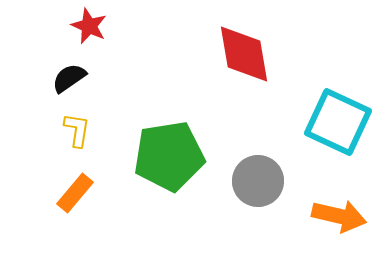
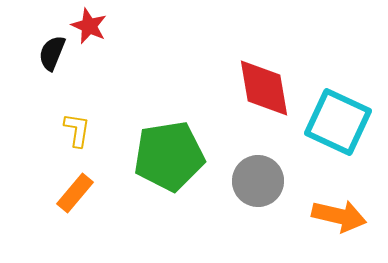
red diamond: moved 20 px right, 34 px down
black semicircle: moved 17 px left, 25 px up; rotated 33 degrees counterclockwise
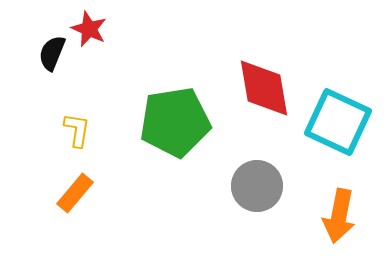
red star: moved 3 px down
green pentagon: moved 6 px right, 34 px up
gray circle: moved 1 px left, 5 px down
orange arrow: rotated 88 degrees clockwise
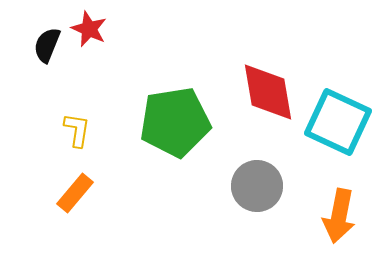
black semicircle: moved 5 px left, 8 px up
red diamond: moved 4 px right, 4 px down
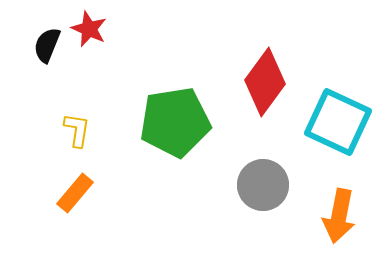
red diamond: moved 3 px left, 10 px up; rotated 46 degrees clockwise
gray circle: moved 6 px right, 1 px up
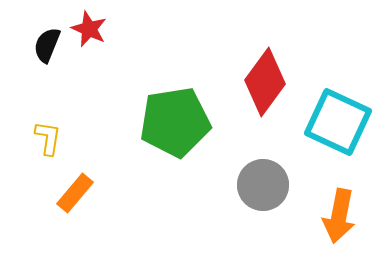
yellow L-shape: moved 29 px left, 8 px down
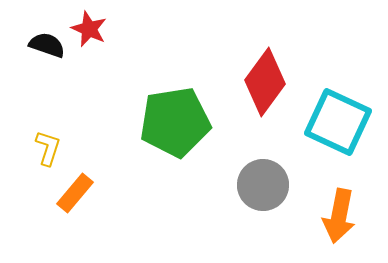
black semicircle: rotated 87 degrees clockwise
yellow L-shape: moved 10 px down; rotated 9 degrees clockwise
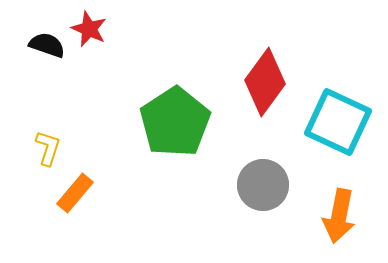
green pentagon: rotated 24 degrees counterclockwise
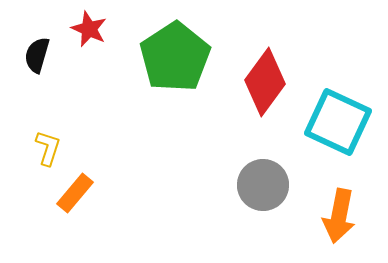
black semicircle: moved 10 px left, 10 px down; rotated 93 degrees counterclockwise
green pentagon: moved 65 px up
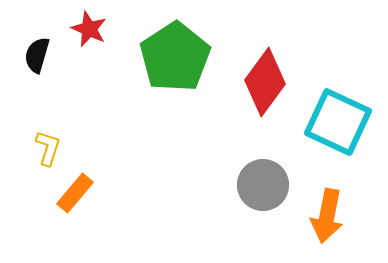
orange arrow: moved 12 px left
